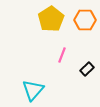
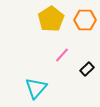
pink line: rotated 21 degrees clockwise
cyan triangle: moved 3 px right, 2 px up
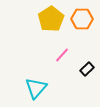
orange hexagon: moved 3 px left, 1 px up
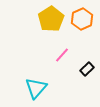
orange hexagon: rotated 25 degrees counterclockwise
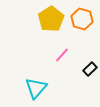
orange hexagon: rotated 20 degrees counterclockwise
black rectangle: moved 3 px right
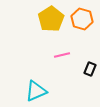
pink line: rotated 35 degrees clockwise
black rectangle: rotated 24 degrees counterclockwise
cyan triangle: moved 3 px down; rotated 25 degrees clockwise
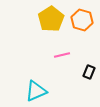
orange hexagon: moved 1 px down
black rectangle: moved 1 px left, 3 px down
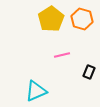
orange hexagon: moved 1 px up
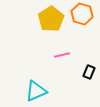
orange hexagon: moved 5 px up
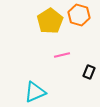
orange hexagon: moved 3 px left, 1 px down
yellow pentagon: moved 1 px left, 2 px down
cyan triangle: moved 1 px left, 1 px down
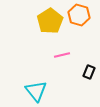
cyan triangle: moved 1 px right, 1 px up; rotated 45 degrees counterclockwise
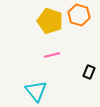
yellow pentagon: rotated 20 degrees counterclockwise
pink line: moved 10 px left
